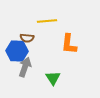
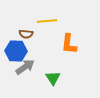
brown semicircle: moved 1 px left, 4 px up
blue hexagon: moved 1 px left
gray arrow: rotated 36 degrees clockwise
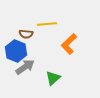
yellow line: moved 3 px down
orange L-shape: rotated 40 degrees clockwise
blue hexagon: rotated 20 degrees clockwise
green triangle: rotated 21 degrees clockwise
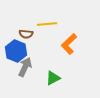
gray arrow: rotated 30 degrees counterclockwise
green triangle: rotated 14 degrees clockwise
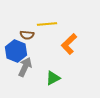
brown semicircle: moved 1 px right, 1 px down
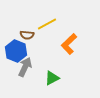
yellow line: rotated 24 degrees counterclockwise
green triangle: moved 1 px left
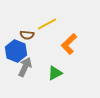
green triangle: moved 3 px right, 5 px up
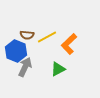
yellow line: moved 13 px down
green triangle: moved 3 px right, 4 px up
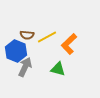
green triangle: rotated 42 degrees clockwise
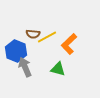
brown semicircle: moved 6 px right, 1 px up
gray arrow: rotated 48 degrees counterclockwise
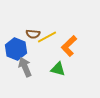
orange L-shape: moved 2 px down
blue hexagon: moved 2 px up
